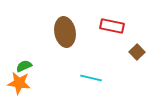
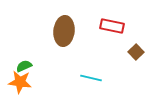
brown ellipse: moved 1 px left, 1 px up; rotated 16 degrees clockwise
brown square: moved 1 px left
orange star: moved 1 px right, 1 px up
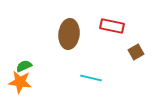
brown ellipse: moved 5 px right, 3 px down
brown square: rotated 14 degrees clockwise
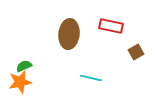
red rectangle: moved 1 px left
orange star: rotated 20 degrees counterclockwise
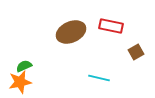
brown ellipse: moved 2 px right, 2 px up; rotated 60 degrees clockwise
cyan line: moved 8 px right
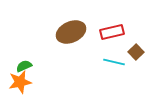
red rectangle: moved 1 px right, 6 px down; rotated 25 degrees counterclockwise
brown square: rotated 14 degrees counterclockwise
cyan line: moved 15 px right, 16 px up
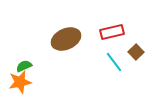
brown ellipse: moved 5 px left, 7 px down
cyan line: rotated 40 degrees clockwise
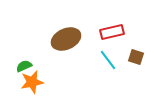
brown square: moved 5 px down; rotated 28 degrees counterclockwise
cyan line: moved 6 px left, 2 px up
orange star: moved 12 px right
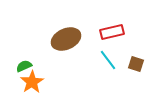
brown square: moved 7 px down
orange star: rotated 20 degrees counterclockwise
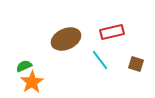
cyan line: moved 8 px left
